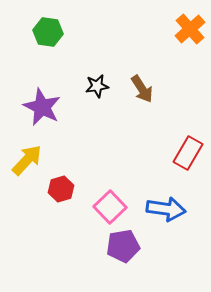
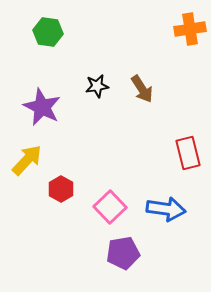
orange cross: rotated 32 degrees clockwise
red rectangle: rotated 44 degrees counterclockwise
red hexagon: rotated 15 degrees counterclockwise
purple pentagon: moved 7 px down
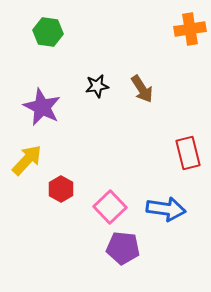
purple pentagon: moved 5 px up; rotated 16 degrees clockwise
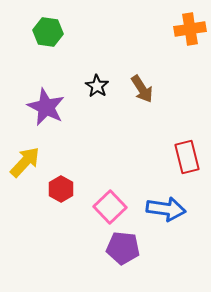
black star: rotated 30 degrees counterclockwise
purple star: moved 4 px right
red rectangle: moved 1 px left, 4 px down
yellow arrow: moved 2 px left, 2 px down
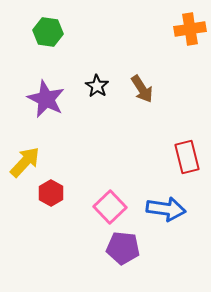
purple star: moved 8 px up
red hexagon: moved 10 px left, 4 px down
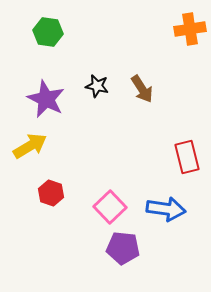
black star: rotated 20 degrees counterclockwise
yellow arrow: moved 5 px right, 16 px up; rotated 16 degrees clockwise
red hexagon: rotated 10 degrees counterclockwise
